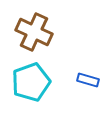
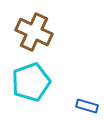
blue rectangle: moved 1 px left, 26 px down
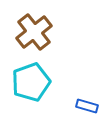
brown cross: rotated 27 degrees clockwise
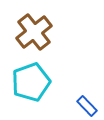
blue rectangle: rotated 30 degrees clockwise
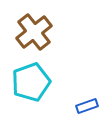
blue rectangle: rotated 65 degrees counterclockwise
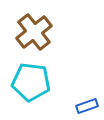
cyan pentagon: rotated 27 degrees clockwise
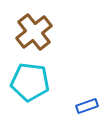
cyan pentagon: moved 1 px left
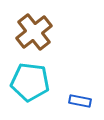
blue rectangle: moved 7 px left, 5 px up; rotated 30 degrees clockwise
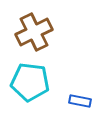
brown cross: rotated 12 degrees clockwise
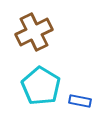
cyan pentagon: moved 11 px right, 4 px down; rotated 24 degrees clockwise
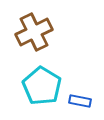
cyan pentagon: moved 1 px right
